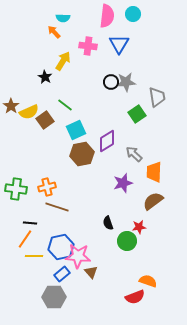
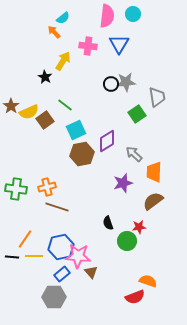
cyan semicircle: rotated 40 degrees counterclockwise
black circle: moved 2 px down
black line: moved 18 px left, 34 px down
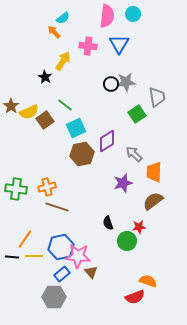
cyan square: moved 2 px up
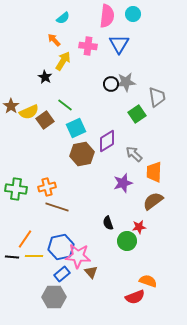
orange arrow: moved 8 px down
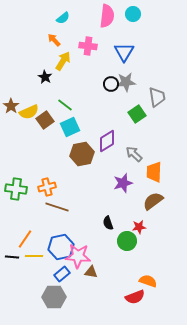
blue triangle: moved 5 px right, 8 px down
cyan square: moved 6 px left, 1 px up
brown triangle: rotated 40 degrees counterclockwise
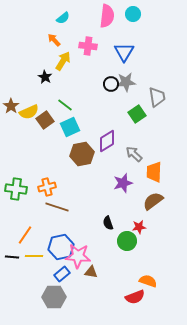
orange line: moved 4 px up
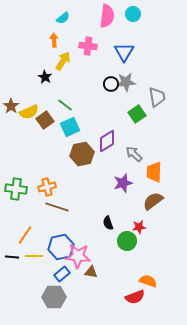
orange arrow: rotated 40 degrees clockwise
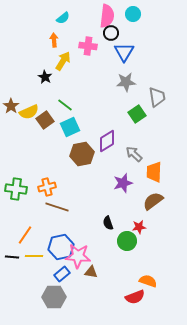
black circle: moved 51 px up
